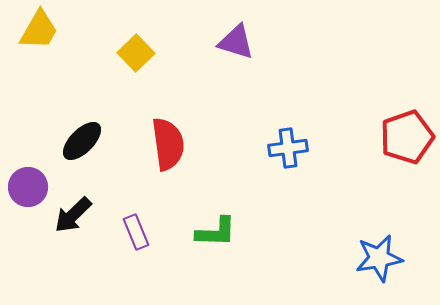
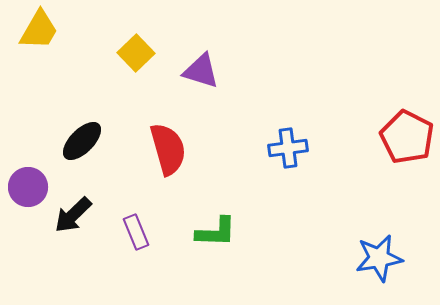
purple triangle: moved 35 px left, 29 px down
red pentagon: rotated 26 degrees counterclockwise
red semicircle: moved 5 px down; rotated 8 degrees counterclockwise
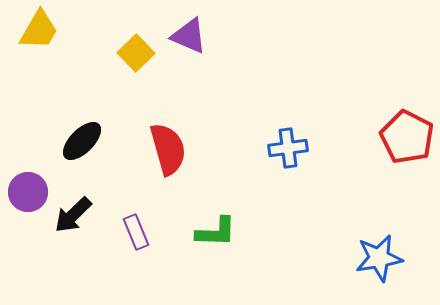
purple triangle: moved 12 px left, 35 px up; rotated 6 degrees clockwise
purple circle: moved 5 px down
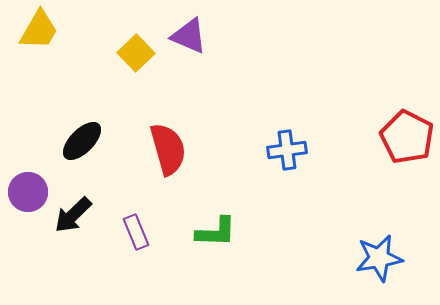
blue cross: moved 1 px left, 2 px down
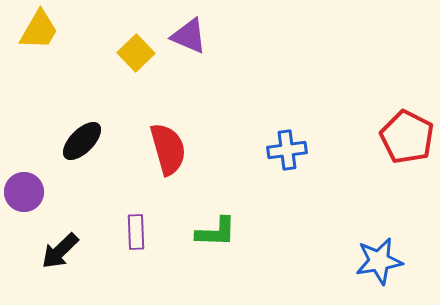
purple circle: moved 4 px left
black arrow: moved 13 px left, 36 px down
purple rectangle: rotated 20 degrees clockwise
blue star: moved 3 px down
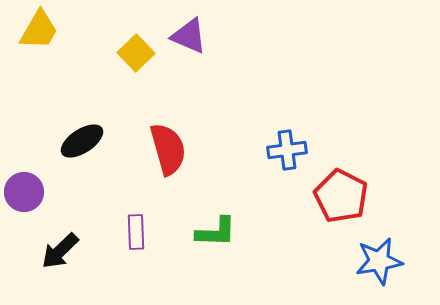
red pentagon: moved 66 px left, 59 px down
black ellipse: rotated 12 degrees clockwise
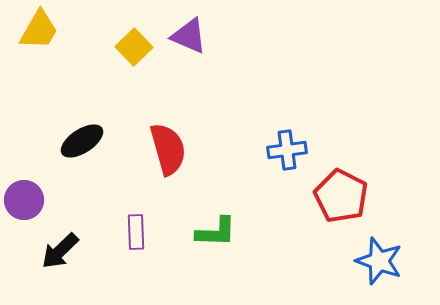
yellow square: moved 2 px left, 6 px up
purple circle: moved 8 px down
blue star: rotated 30 degrees clockwise
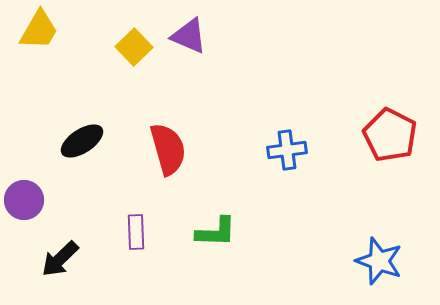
red pentagon: moved 49 px right, 61 px up
black arrow: moved 8 px down
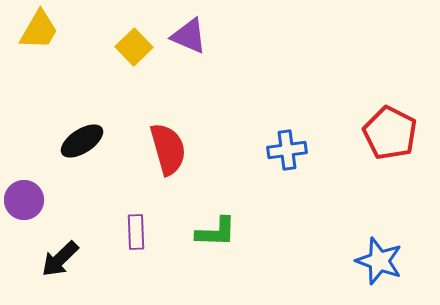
red pentagon: moved 2 px up
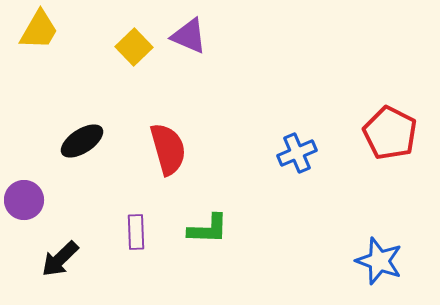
blue cross: moved 10 px right, 3 px down; rotated 15 degrees counterclockwise
green L-shape: moved 8 px left, 3 px up
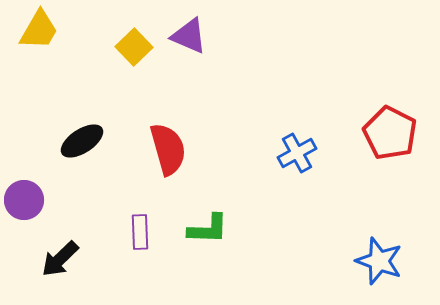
blue cross: rotated 6 degrees counterclockwise
purple rectangle: moved 4 px right
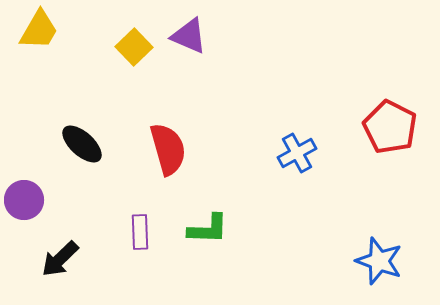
red pentagon: moved 6 px up
black ellipse: moved 3 px down; rotated 75 degrees clockwise
